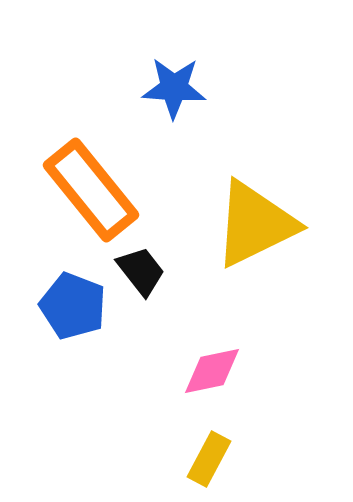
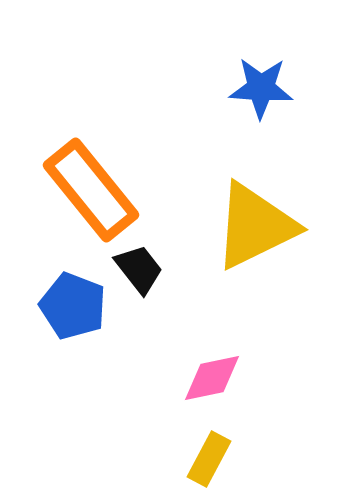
blue star: moved 87 px right
yellow triangle: moved 2 px down
black trapezoid: moved 2 px left, 2 px up
pink diamond: moved 7 px down
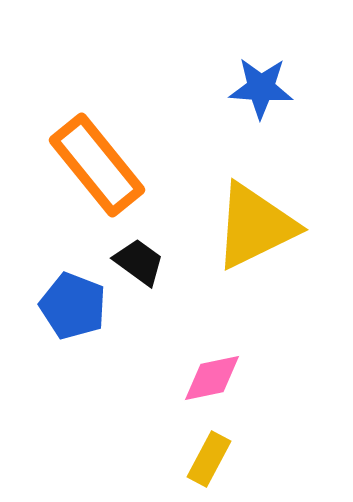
orange rectangle: moved 6 px right, 25 px up
black trapezoid: moved 7 px up; rotated 16 degrees counterclockwise
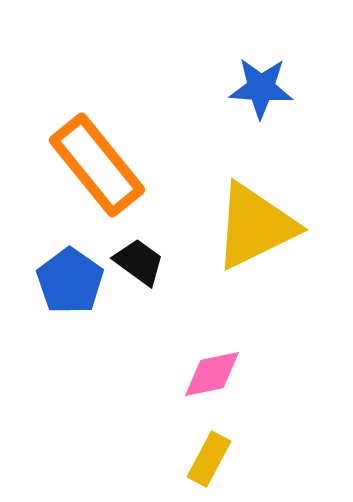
blue pentagon: moved 3 px left, 25 px up; rotated 14 degrees clockwise
pink diamond: moved 4 px up
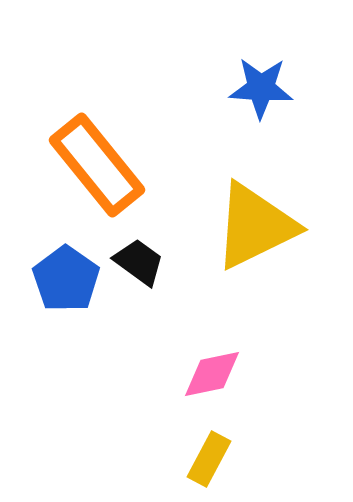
blue pentagon: moved 4 px left, 2 px up
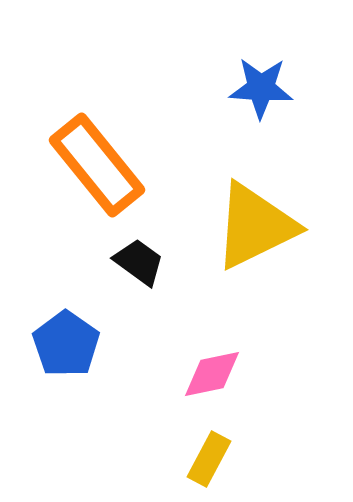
blue pentagon: moved 65 px down
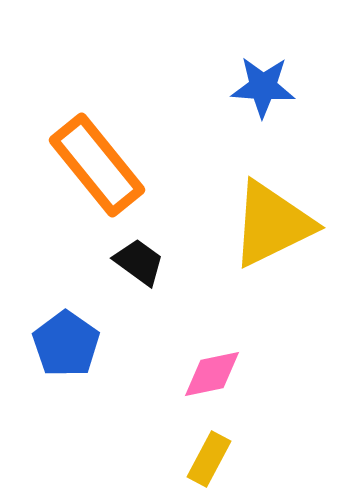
blue star: moved 2 px right, 1 px up
yellow triangle: moved 17 px right, 2 px up
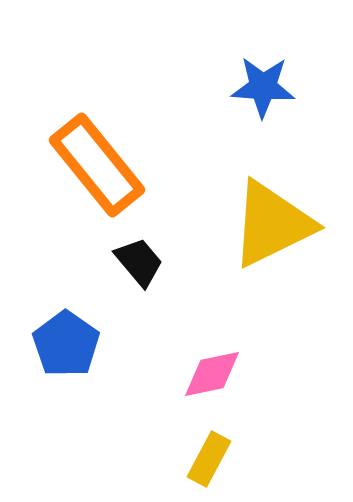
black trapezoid: rotated 14 degrees clockwise
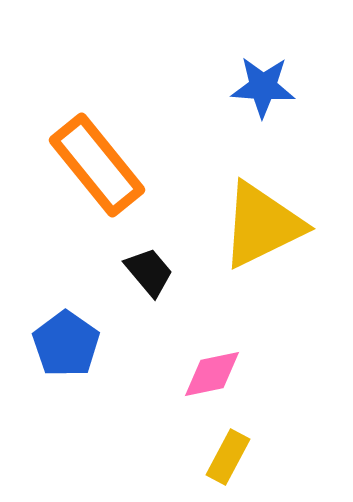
yellow triangle: moved 10 px left, 1 px down
black trapezoid: moved 10 px right, 10 px down
yellow rectangle: moved 19 px right, 2 px up
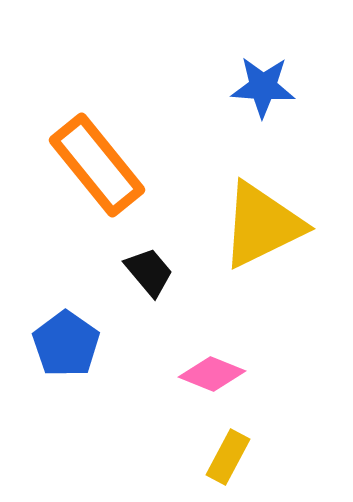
pink diamond: rotated 34 degrees clockwise
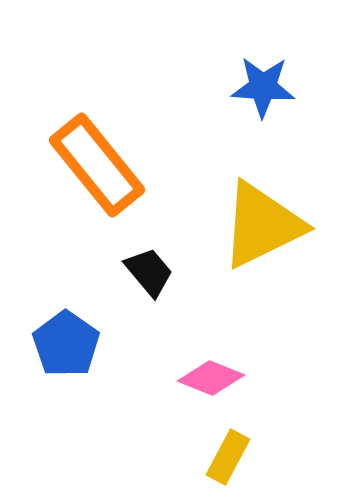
pink diamond: moved 1 px left, 4 px down
